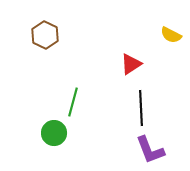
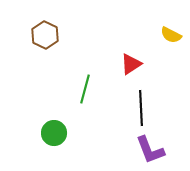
green line: moved 12 px right, 13 px up
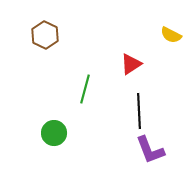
black line: moved 2 px left, 3 px down
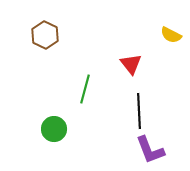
red triangle: rotated 35 degrees counterclockwise
green circle: moved 4 px up
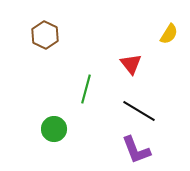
yellow semicircle: moved 2 px left, 1 px up; rotated 85 degrees counterclockwise
green line: moved 1 px right
black line: rotated 56 degrees counterclockwise
purple L-shape: moved 14 px left
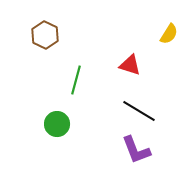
red triangle: moved 1 px left, 1 px down; rotated 35 degrees counterclockwise
green line: moved 10 px left, 9 px up
green circle: moved 3 px right, 5 px up
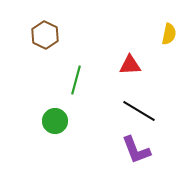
yellow semicircle: rotated 20 degrees counterclockwise
red triangle: rotated 20 degrees counterclockwise
green circle: moved 2 px left, 3 px up
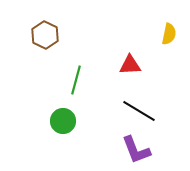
green circle: moved 8 px right
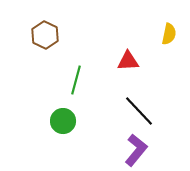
red triangle: moved 2 px left, 4 px up
black line: rotated 16 degrees clockwise
purple L-shape: rotated 120 degrees counterclockwise
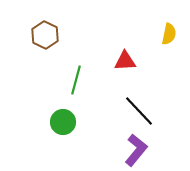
red triangle: moved 3 px left
green circle: moved 1 px down
